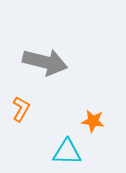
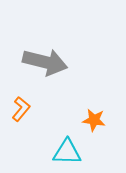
orange L-shape: rotated 10 degrees clockwise
orange star: moved 1 px right, 1 px up
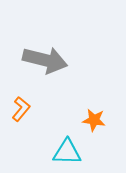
gray arrow: moved 2 px up
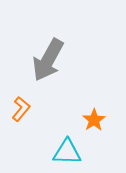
gray arrow: moved 3 px right; rotated 105 degrees clockwise
orange star: rotated 30 degrees clockwise
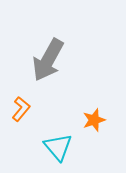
orange star: rotated 15 degrees clockwise
cyan triangle: moved 9 px left, 5 px up; rotated 48 degrees clockwise
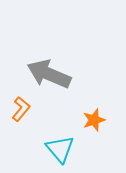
gray arrow: moved 1 px right, 14 px down; rotated 84 degrees clockwise
cyan triangle: moved 2 px right, 2 px down
